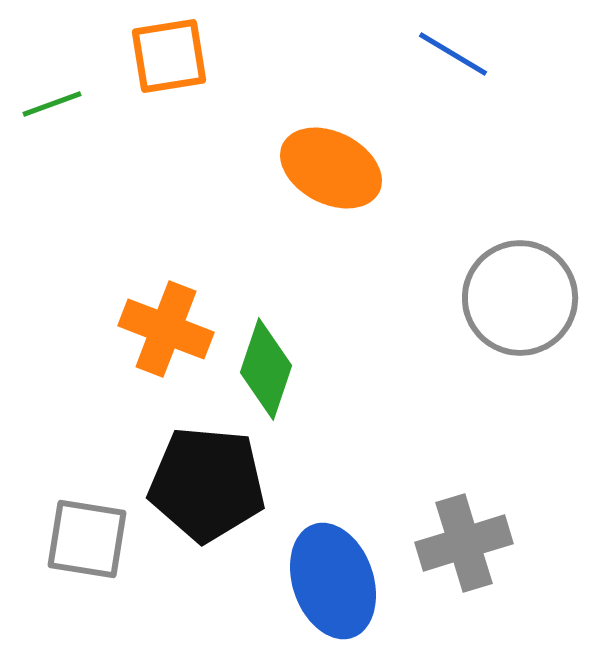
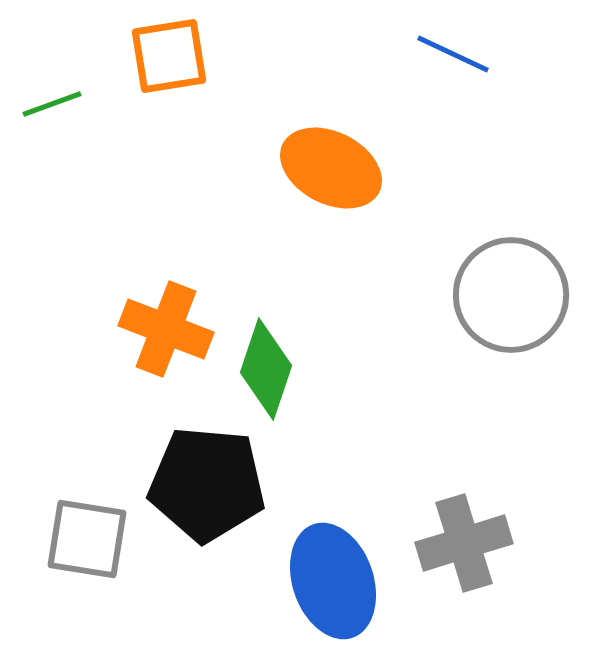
blue line: rotated 6 degrees counterclockwise
gray circle: moved 9 px left, 3 px up
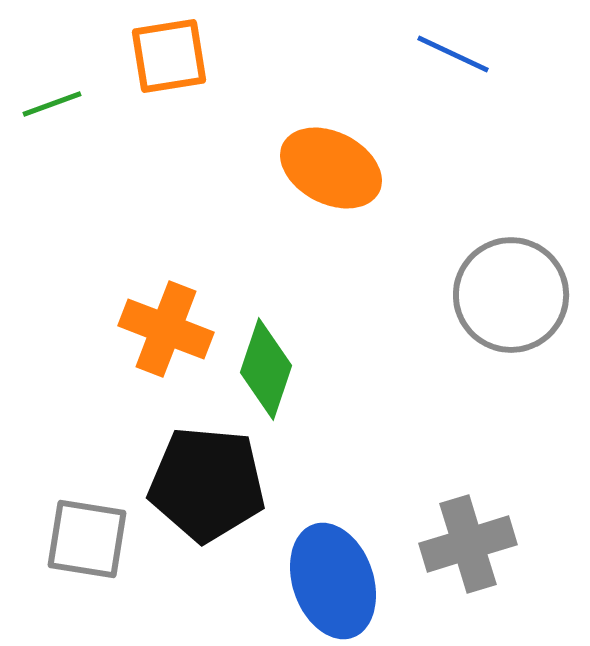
gray cross: moved 4 px right, 1 px down
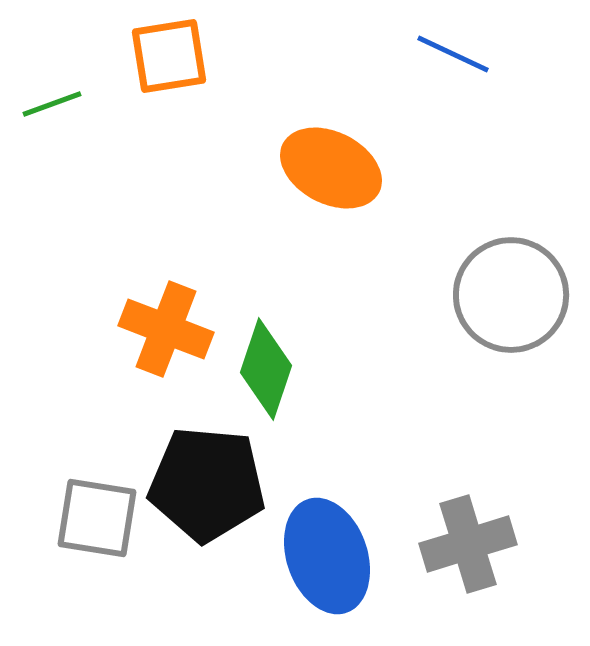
gray square: moved 10 px right, 21 px up
blue ellipse: moved 6 px left, 25 px up
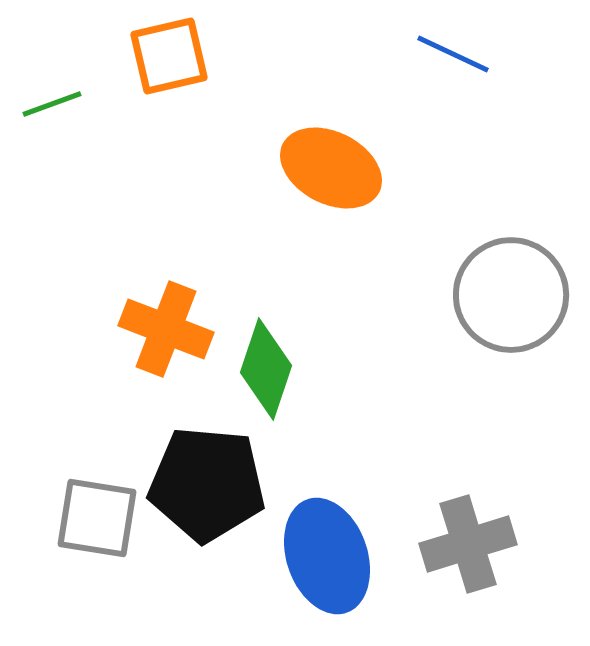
orange square: rotated 4 degrees counterclockwise
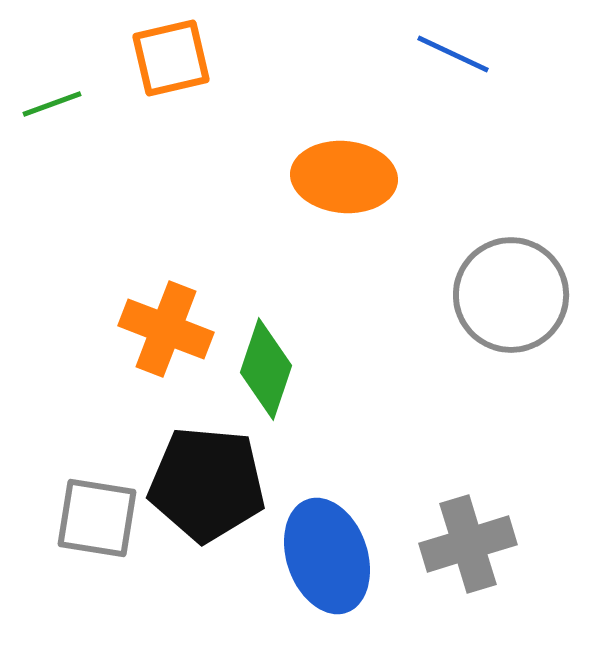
orange square: moved 2 px right, 2 px down
orange ellipse: moved 13 px right, 9 px down; rotated 22 degrees counterclockwise
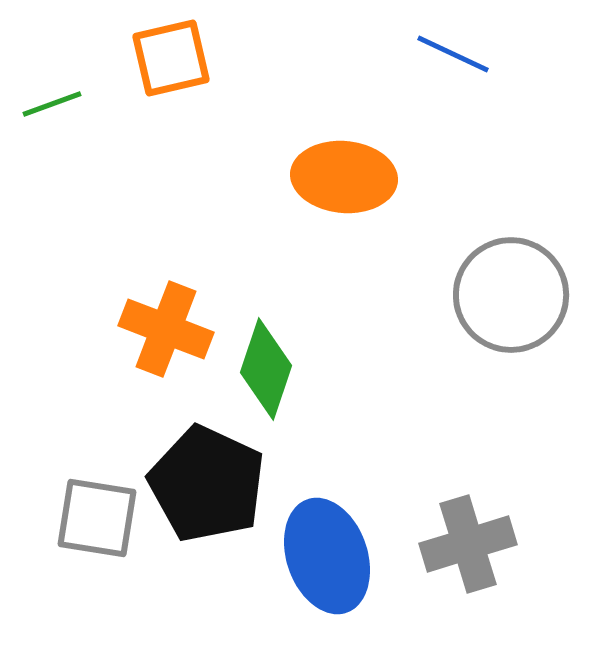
black pentagon: rotated 20 degrees clockwise
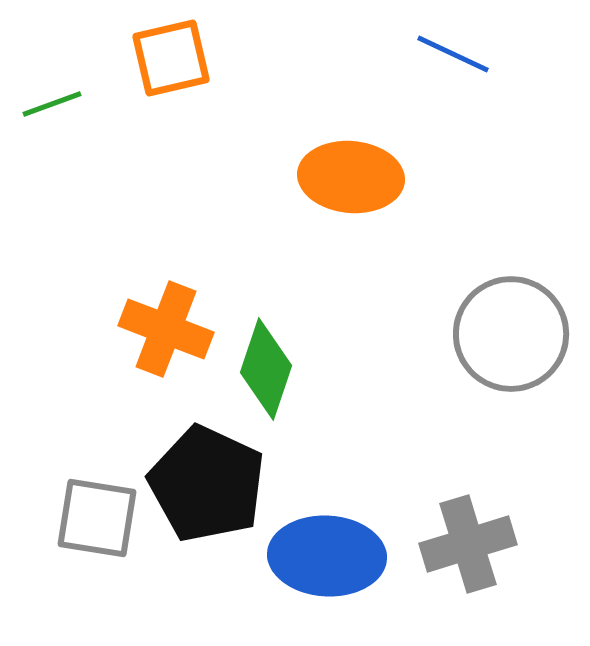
orange ellipse: moved 7 px right
gray circle: moved 39 px down
blue ellipse: rotated 68 degrees counterclockwise
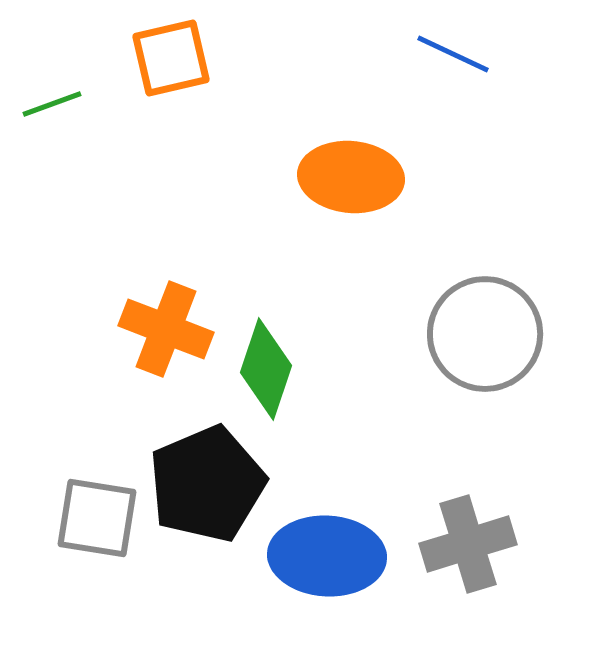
gray circle: moved 26 px left
black pentagon: rotated 24 degrees clockwise
